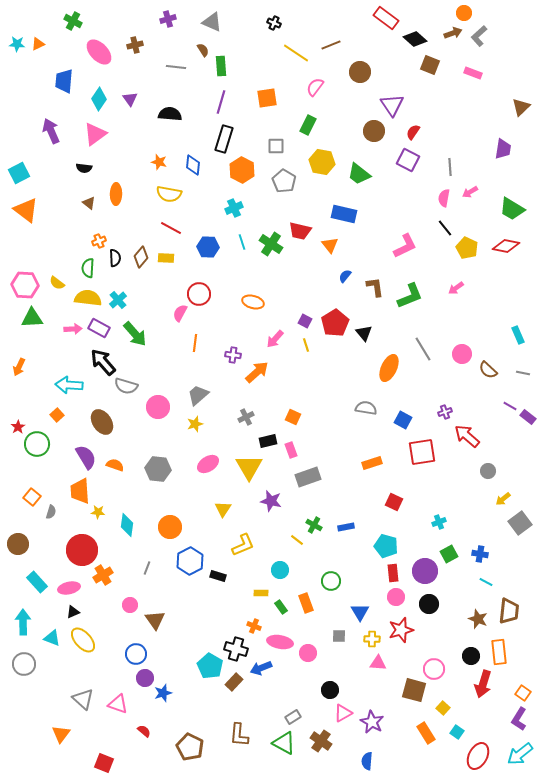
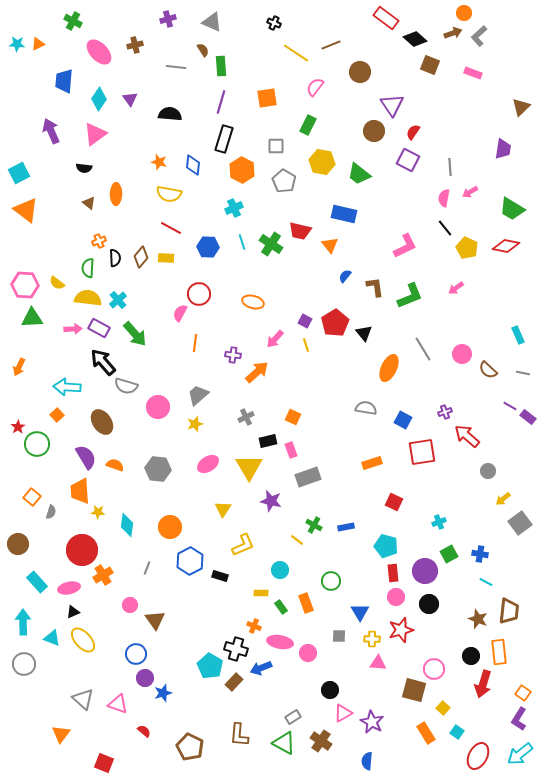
cyan arrow at (69, 385): moved 2 px left, 2 px down
black rectangle at (218, 576): moved 2 px right
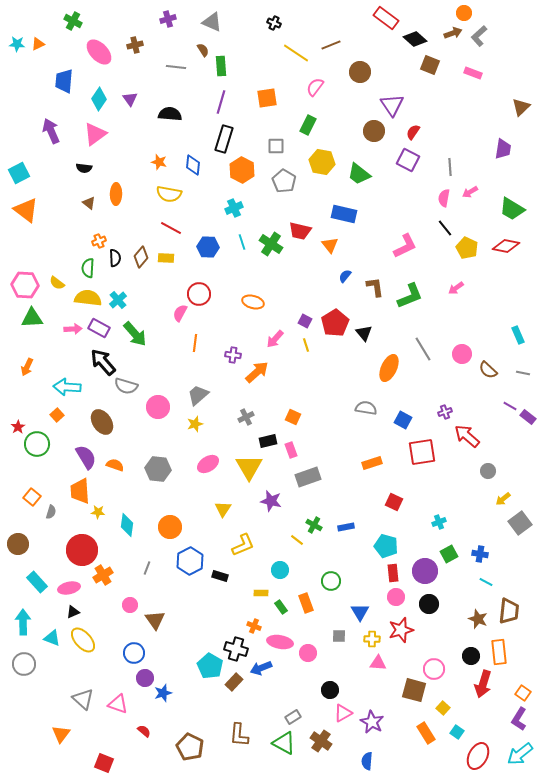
orange arrow at (19, 367): moved 8 px right
blue circle at (136, 654): moved 2 px left, 1 px up
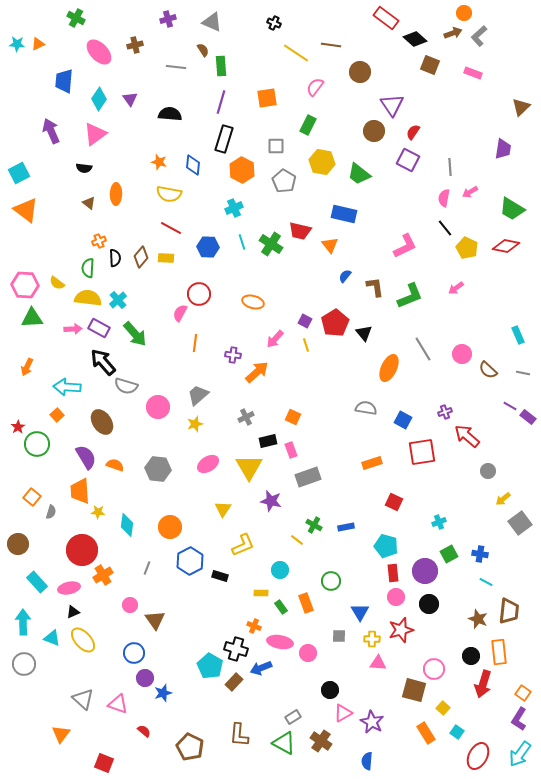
green cross at (73, 21): moved 3 px right, 3 px up
brown line at (331, 45): rotated 30 degrees clockwise
cyan arrow at (520, 754): rotated 16 degrees counterclockwise
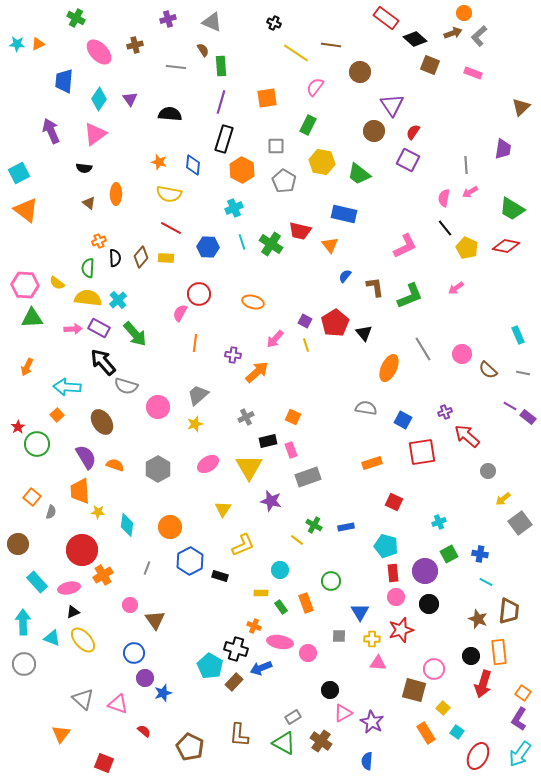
gray line at (450, 167): moved 16 px right, 2 px up
gray hexagon at (158, 469): rotated 25 degrees clockwise
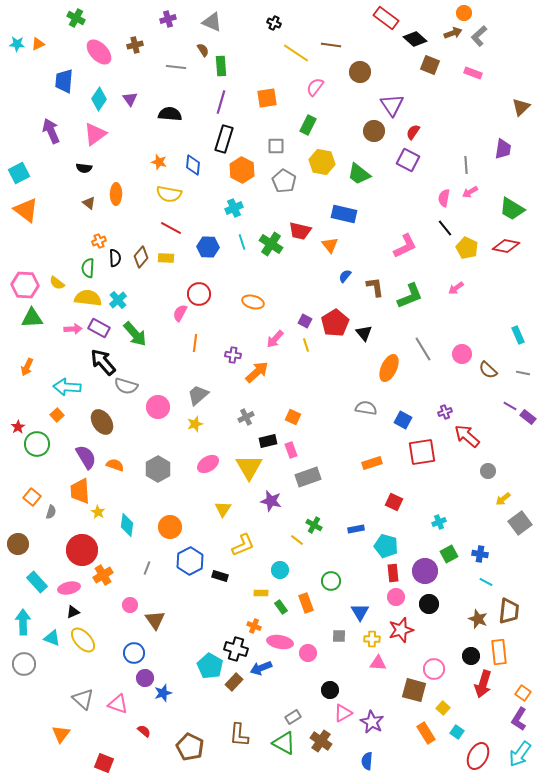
yellow star at (98, 512): rotated 24 degrees clockwise
blue rectangle at (346, 527): moved 10 px right, 2 px down
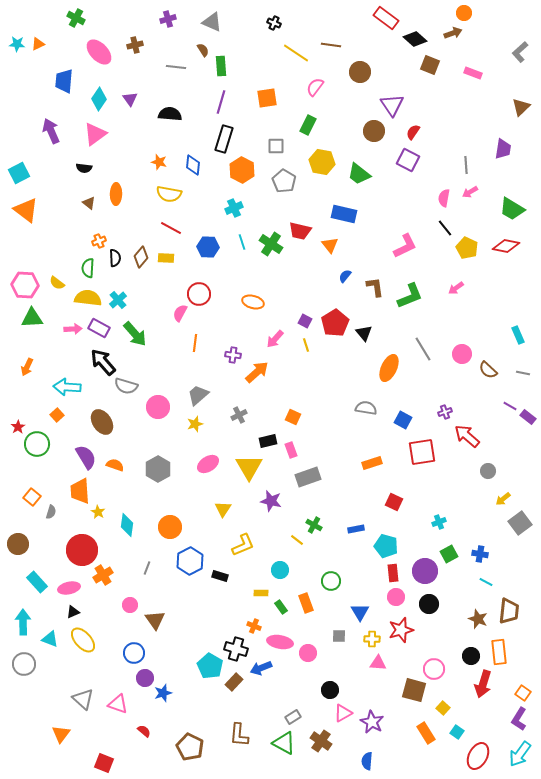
gray L-shape at (479, 36): moved 41 px right, 16 px down
gray cross at (246, 417): moved 7 px left, 2 px up
cyan triangle at (52, 638): moved 2 px left, 1 px down
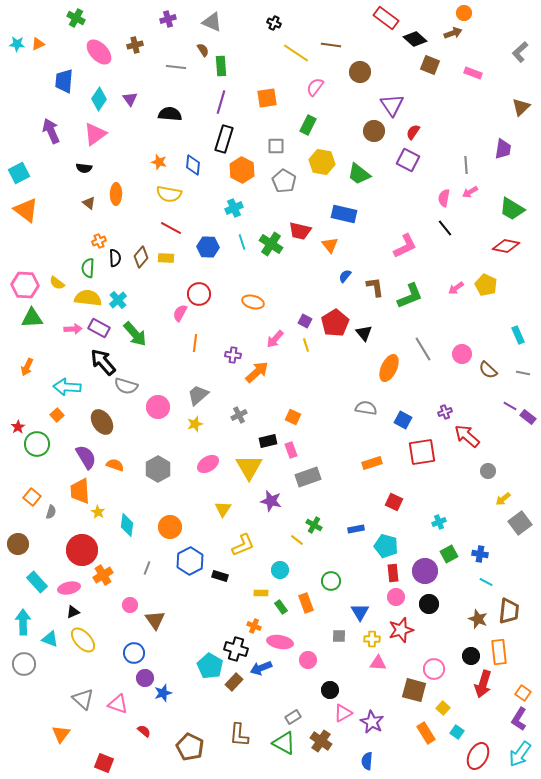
yellow pentagon at (467, 248): moved 19 px right, 37 px down
pink circle at (308, 653): moved 7 px down
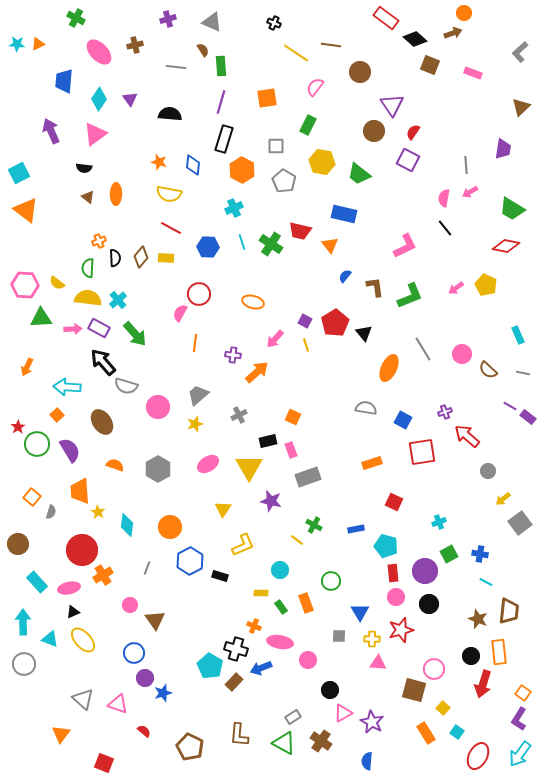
brown triangle at (89, 203): moved 1 px left, 6 px up
green triangle at (32, 318): moved 9 px right
purple semicircle at (86, 457): moved 16 px left, 7 px up
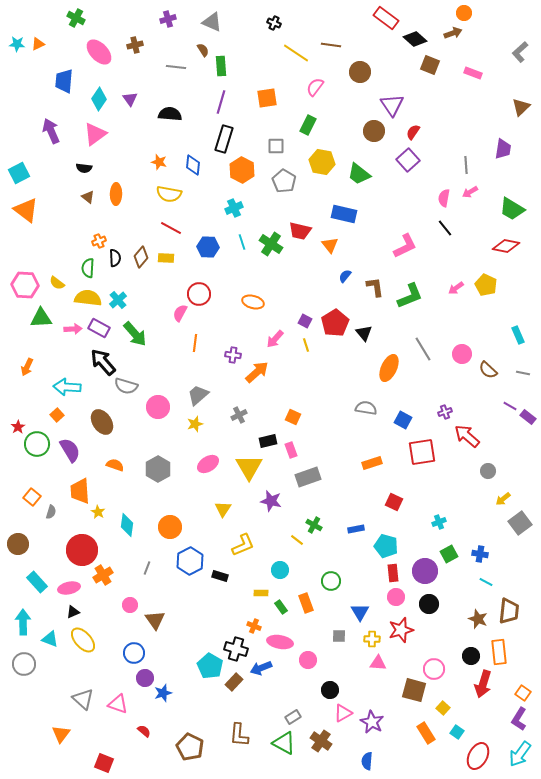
purple square at (408, 160): rotated 20 degrees clockwise
